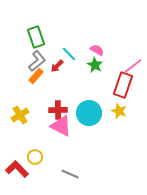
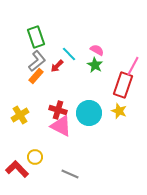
pink line: rotated 24 degrees counterclockwise
red cross: rotated 18 degrees clockwise
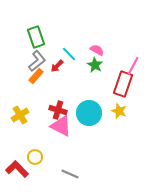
red rectangle: moved 1 px up
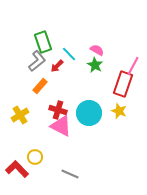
green rectangle: moved 7 px right, 5 px down
orange rectangle: moved 4 px right, 10 px down
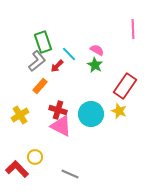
pink line: moved 37 px up; rotated 30 degrees counterclockwise
red rectangle: moved 2 px right, 2 px down; rotated 15 degrees clockwise
cyan circle: moved 2 px right, 1 px down
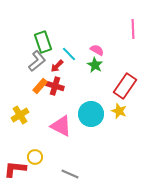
red cross: moved 3 px left, 24 px up
red L-shape: moved 2 px left; rotated 40 degrees counterclockwise
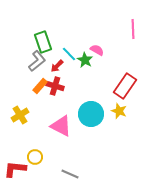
green star: moved 10 px left, 5 px up
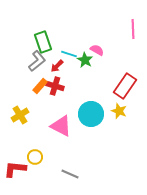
cyan line: rotated 28 degrees counterclockwise
